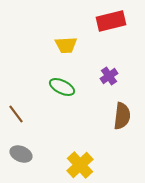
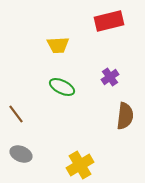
red rectangle: moved 2 px left
yellow trapezoid: moved 8 px left
purple cross: moved 1 px right, 1 px down
brown semicircle: moved 3 px right
yellow cross: rotated 12 degrees clockwise
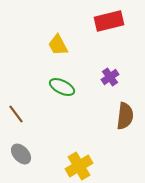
yellow trapezoid: rotated 65 degrees clockwise
gray ellipse: rotated 25 degrees clockwise
yellow cross: moved 1 px left, 1 px down
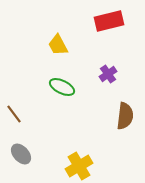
purple cross: moved 2 px left, 3 px up
brown line: moved 2 px left
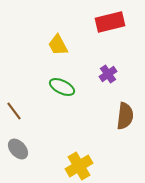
red rectangle: moved 1 px right, 1 px down
brown line: moved 3 px up
gray ellipse: moved 3 px left, 5 px up
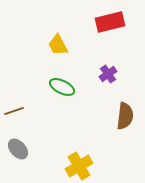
brown line: rotated 72 degrees counterclockwise
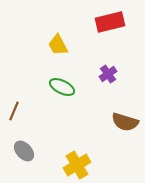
brown line: rotated 48 degrees counterclockwise
brown semicircle: moved 6 px down; rotated 100 degrees clockwise
gray ellipse: moved 6 px right, 2 px down
yellow cross: moved 2 px left, 1 px up
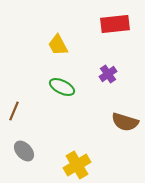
red rectangle: moved 5 px right, 2 px down; rotated 8 degrees clockwise
